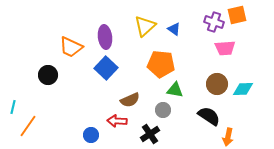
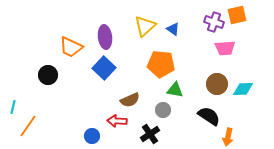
blue triangle: moved 1 px left
blue square: moved 2 px left
blue circle: moved 1 px right, 1 px down
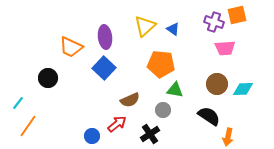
black circle: moved 3 px down
cyan line: moved 5 px right, 4 px up; rotated 24 degrees clockwise
red arrow: moved 3 px down; rotated 138 degrees clockwise
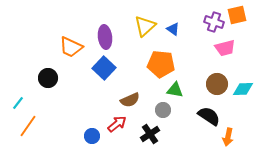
pink trapezoid: rotated 10 degrees counterclockwise
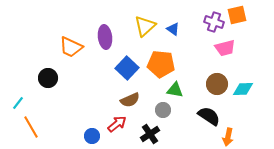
blue square: moved 23 px right
orange line: moved 3 px right, 1 px down; rotated 65 degrees counterclockwise
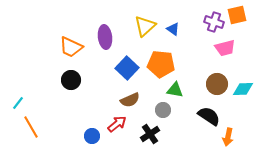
black circle: moved 23 px right, 2 px down
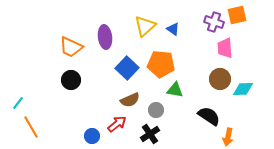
pink trapezoid: rotated 100 degrees clockwise
brown circle: moved 3 px right, 5 px up
gray circle: moved 7 px left
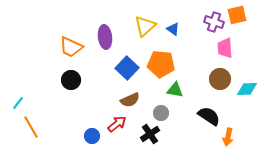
cyan diamond: moved 4 px right
gray circle: moved 5 px right, 3 px down
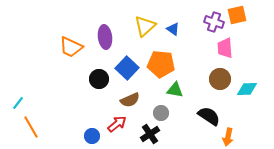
black circle: moved 28 px right, 1 px up
